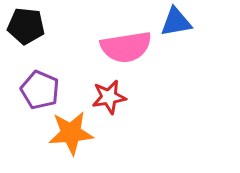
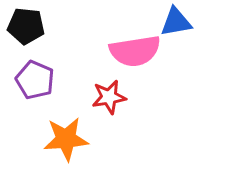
pink semicircle: moved 9 px right, 4 px down
purple pentagon: moved 5 px left, 10 px up
orange star: moved 5 px left, 6 px down
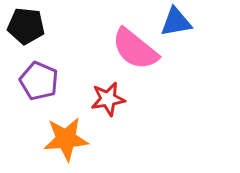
pink semicircle: moved 2 px up; rotated 48 degrees clockwise
purple pentagon: moved 4 px right, 1 px down
red star: moved 1 px left, 2 px down
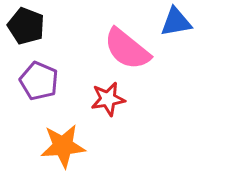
black pentagon: rotated 15 degrees clockwise
pink semicircle: moved 8 px left
orange star: moved 3 px left, 7 px down
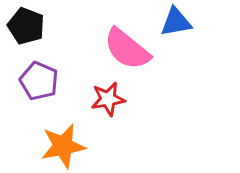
orange star: rotated 6 degrees counterclockwise
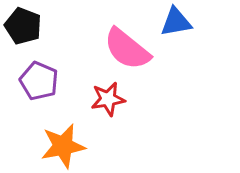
black pentagon: moved 3 px left
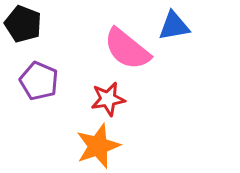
blue triangle: moved 2 px left, 4 px down
black pentagon: moved 2 px up
orange star: moved 35 px right; rotated 9 degrees counterclockwise
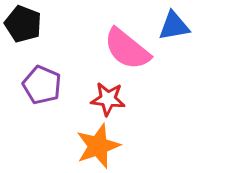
purple pentagon: moved 3 px right, 4 px down
red star: rotated 16 degrees clockwise
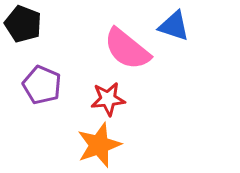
blue triangle: rotated 28 degrees clockwise
red star: rotated 12 degrees counterclockwise
orange star: moved 1 px right, 1 px up
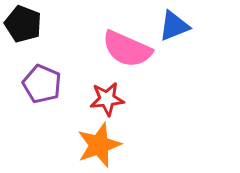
blue triangle: rotated 40 degrees counterclockwise
pink semicircle: rotated 15 degrees counterclockwise
purple pentagon: moved 1 px up
red star: moved 1 px left
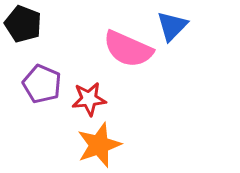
blue triangle: moved 2 px left; rotated 24 degrees counterclockwise
pink semicircle: moved 1 px right
red star: moved 18 px left
